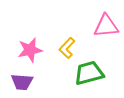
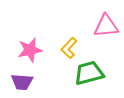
yellow L-shape: moved 2 px right
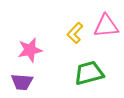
yellow L-shape: moved 6 px right, 15 px up
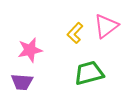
pink triangle: rotated 32 degrees counterclockwise
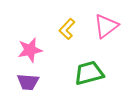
yellow L-shape: moved 8 px left, 4 px up
purple trapezoid: moved 6 px right
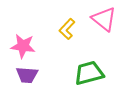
pink triangle: moved 2 px left, 7 px up; rotated 44 degrees counterclockwise
pink star: moved 7 px left, 4 px up; rotated 20 degrees clockwise
purple trapezoid: moved 1 px left, 7 px up
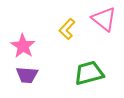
pink star: rotated 25 degrees clockwise
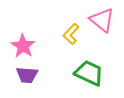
pink triangle: moved 2 px left, 1 px down
yellow L-shape: moved 4 px right, 5 px down
green trapezoid: rotated 40 degrees clockwise
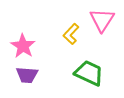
pink triangle: rotated 24 degrees clockwise
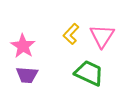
pink triangle: moved 16 px down
